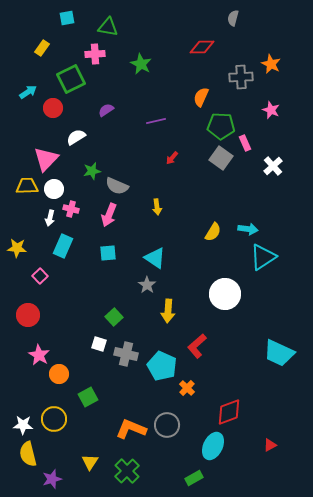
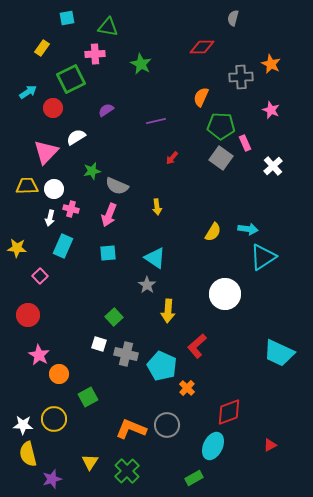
pink triangle at (46, 159): moved 7 px up
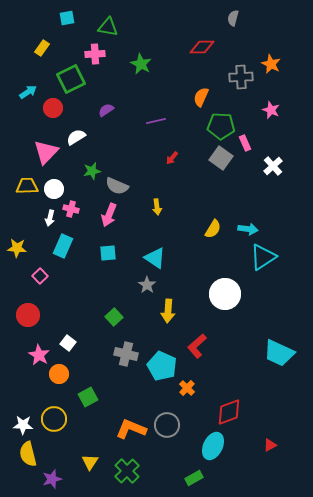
yellow semicircle at (213, 232): moved 3 px up
white square at (99, 344): moved 31 px left, 1 px up; rotated 21 degrees clockwise
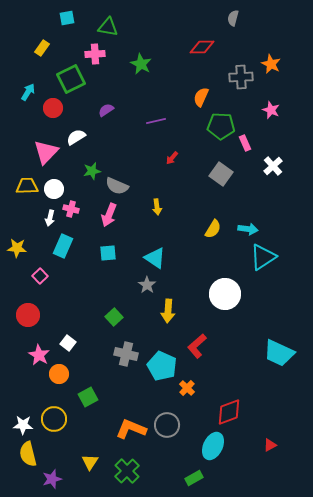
cyan arrow at (28, 92): rotated 24 degrees counterclockwise
gray square at (221, 158): moved 16 px down
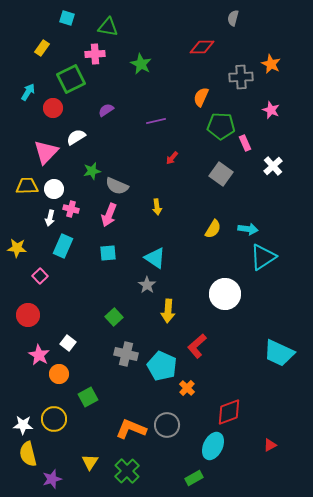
cyan square at (67, 18): rotated 28 degrees clockwise
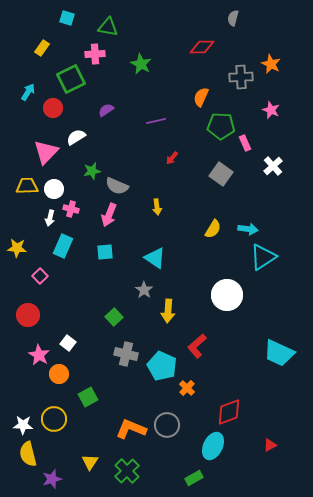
cyan square at (108, 253): moved 3 px left, 1 px up
gray star at (147, 285): moved 3 px left, 5 px down
white circle at (225, 294): moved 2 px right, 1 px down
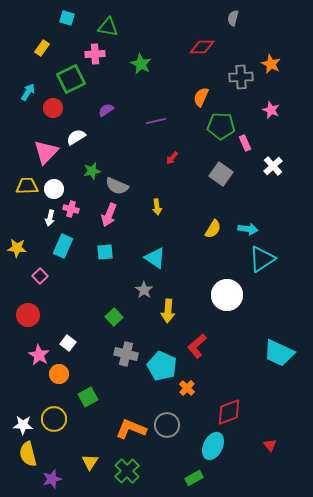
cyan triangle at (263, 257): moved 1 px left, 2 px down
red triangle at (270, 445): rotated 40 degrees counterclockwise
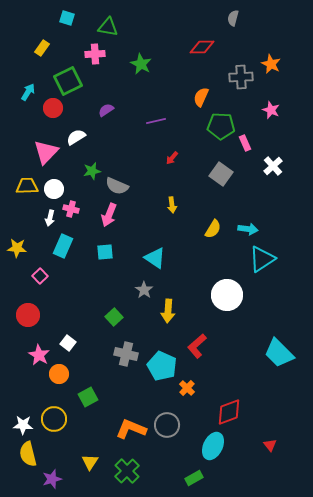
green square at (71, 79): moved 3 px left, 2 px down
yellow arrow at (157, 207): moved 15 px right, 2 px up
cyan trapezoid at (279, 353): rotated 20 degrees clockwise
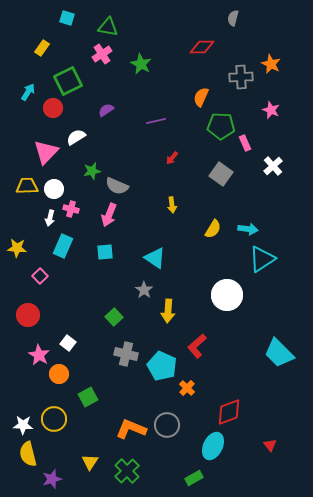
pink cross at (95, 54): moved 7 px right; rotated 30 degrees counterclockwise
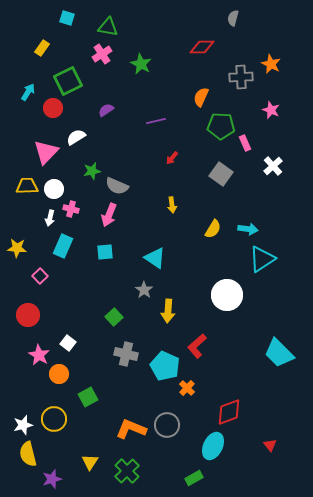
cyan pentagon at (162, 366): moved 3 px right
white star at (23, 425): rotated 18 degrees counterclockwise
